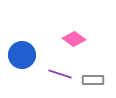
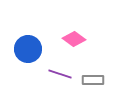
blue circle: moved 6 px right, 6 px up
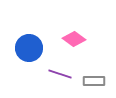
blue circle: moved 1 px right, 1 px up
gray rectangle: moved 1 px right, 1 px down
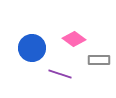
blue circle: moved 3 px right
gray rectangle: moved 5 px right, 21 px up
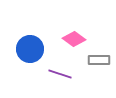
blue circle: moved 2 px left, 1 px down
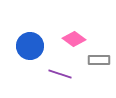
blue circle: moved 3 px up
